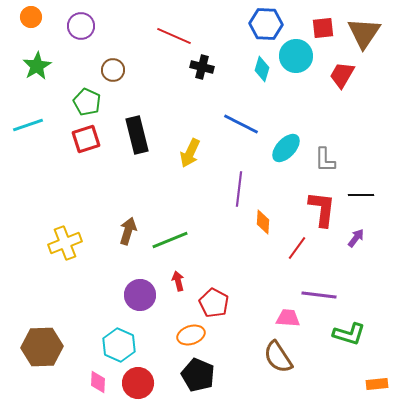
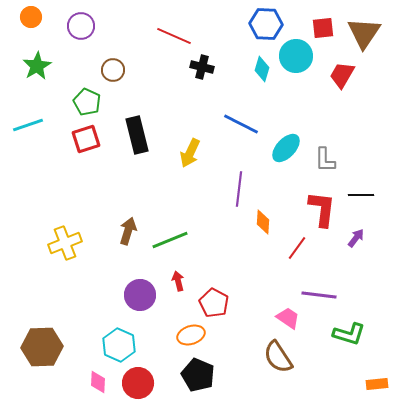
pink trapezoid at (288, 318): rotated 30 degrees clockwise
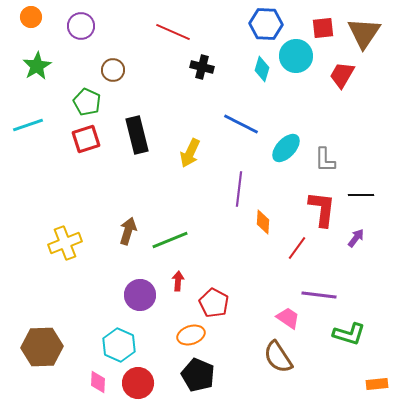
red line at (174, 36): moved 1 px left, 4 px up
red arrow at (178, 281): rotated 18 degrees clockwise
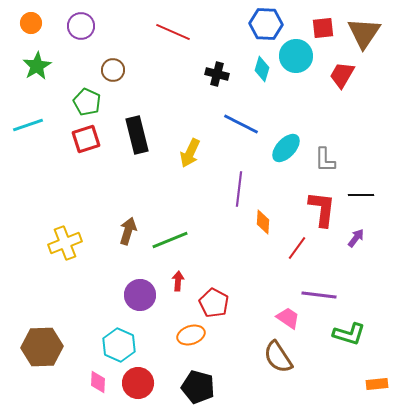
orange circle at (31, 17): moved 6 px down
black cross at (202, 67): moved 15 px right, 7 px down
black pentagon at (198, 375): moved 12 px down; rotated 8 degrees counterclockwise
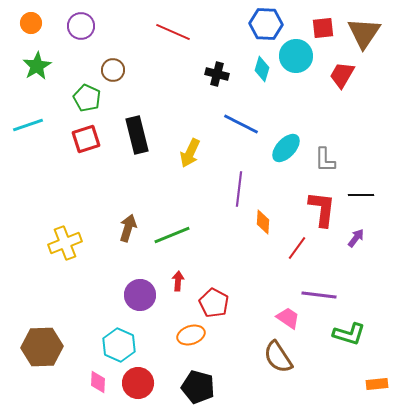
green pentagon at (87, 102): moved 4 px up
brown arrow at (128, 231): moved 3 px up
green line at (170, 240): moved 2 px right, 5 px up
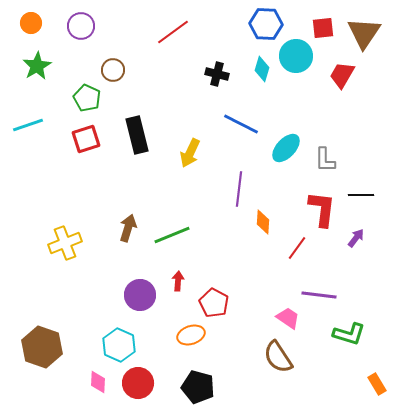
red line at (173, 32): rotated 60 degrees counterclockwise
brown hexagon at (42, 347): rotated 21 degrees clockwise
orange rectangle at (377, 384): rotated 65 degrees clockwise
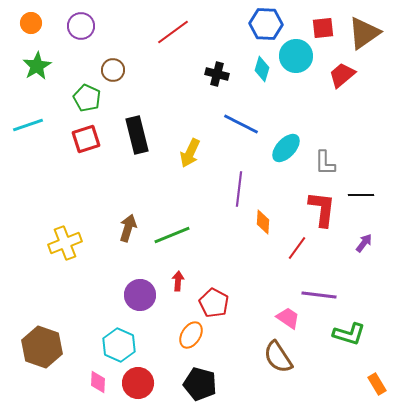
brown triangle at (364, 33): rotated 21 degrees clockwise
red trapezoid at (342, 75): rotated 20 degrees clockwise
gray L-shape at (325, 160): moved 3 px down
purple arrow at (356, 238): moved 8 px right, 5 px down
orange ellipse at (191, 335): rotated 40 degrees counterclockwise
black pentagon at (198, 387): moved 2 px right, 3 px up
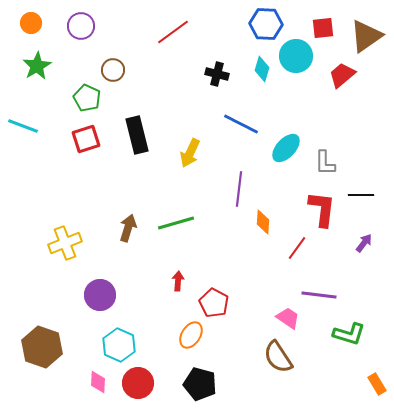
brown triangle at (364, 33): moved 2 px right, 3 px down
cyan line at (28, 125): moved 5 px left, 1 px down; rotated 40 degrees clockwise
green line at (172, 235): moved 4 px right, 12 px up; rotated 6 degrees clockwise
purple circle at (140, 295): moved 40 px left
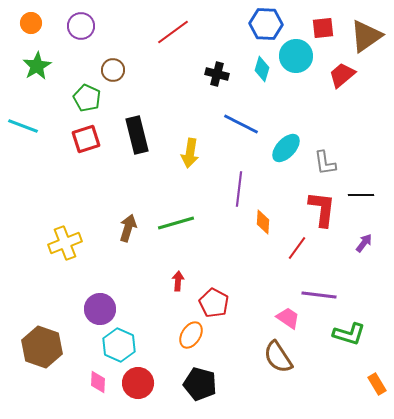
yellow arrow at (190, 153): rotated 16 degrees counterclockwise
gray L-shape at (325, 163): rotated 8 degrees counterclockwise
purple circle at (100, 295): moved 14 px down
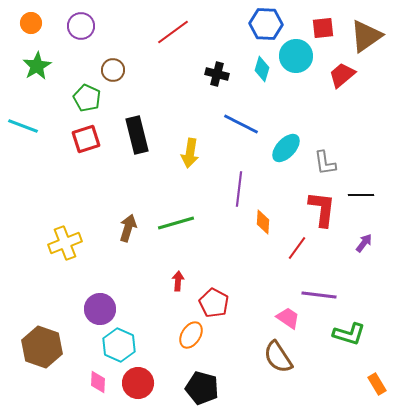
black pentagon at (200, 384): moved 2 px right, 4 px down
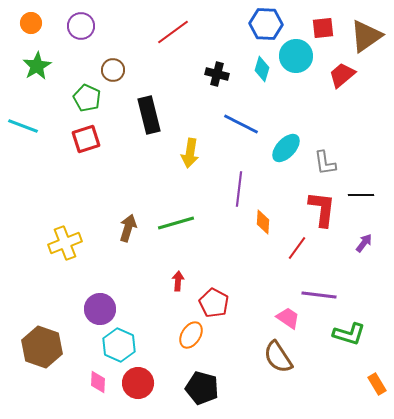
black rectangle at (137, 135): moved 12 px right, 20 px up
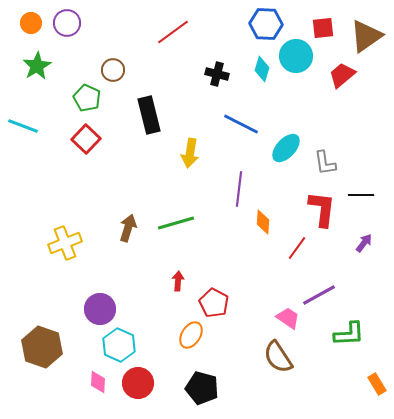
purple circle at (81, 26): moved 14 px left, 3 px up
red square at (86, 139): rotated 28 degrees counterclockwise
purple line at (319, 295): rotated 36 degrees counterclockwise
green L-shape at (349, 334): rotated 20 degrees counterclockwise
